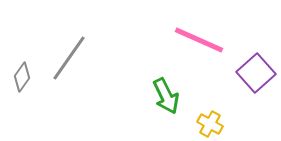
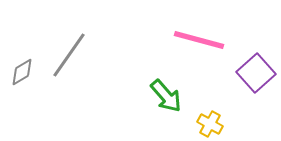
pink line: rotated 9 degrees counterclockwise
gray line: moved 3 px up
gray diamond: moved 5 px up; rotated 24 degrees clockwise
green arrow: rotated 15 degrees counterclockwise
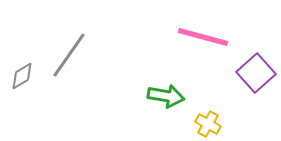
pink line: moved 4 px right, 3 px up
gray diamond: moved 4 px down
green arrow: rotated 39 degrees counterclockwise
yellow cross: moved 2 px left
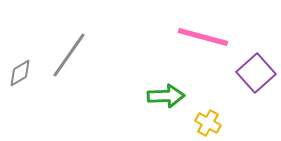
gray diamond: moved 2 px left, 3 px up
green arrow: rotated 12 degrees counterclockwise
yellow cross: moved 1 px up
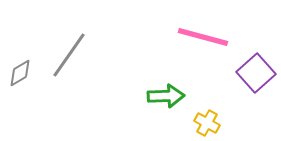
yellow cross: moved 1 px left
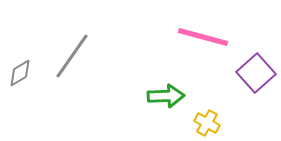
gray line: moved 3 px right, 1 px down
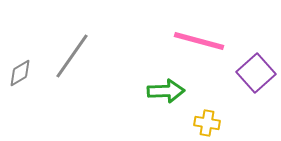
pink line: moved 4 px left, 4 px down
green arrow: moved 5 px up
yellow cross: rotated 20 degrees counterclockwise
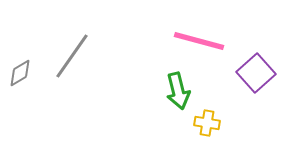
green arrow: moved 12 px right; rotated 78 degrees clockwise
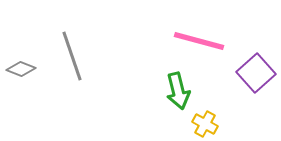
gray line: rotated 54 degrees counterclockwise
gray diamond: moved 1 px right, 4 px up; rotated 52 degrees clockwise
yellow cross: moved 2 px left, 1 px down; rotated 20 degrees clockwise
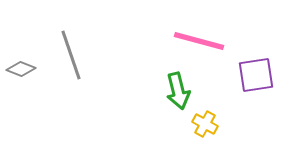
gray line: moved 1 px left, 1 px up
purple square: moved 2 px down; rotated 33 degrees clockwise
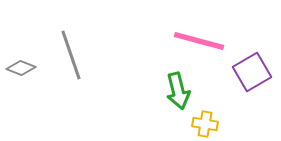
gray diamond: moved 1 px up
purple square: moved 4 px left, 3 px up; rotated 21 degrees counterclockwise
yellow cross: rotated 20 degrees counterclockwise
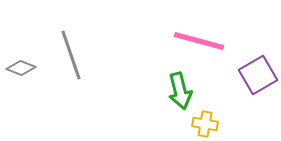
purple square: moved 6 px right, 3 px down
green arrow: moved 2 px right
